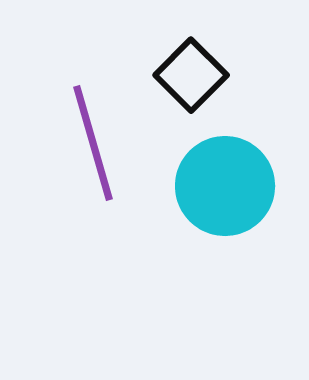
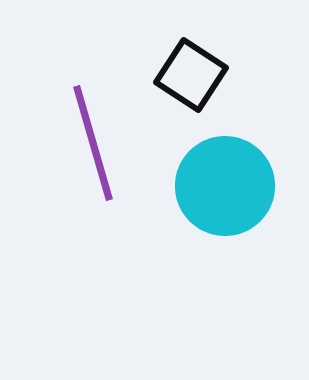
black square: rotated 12 degrees counterclockwise
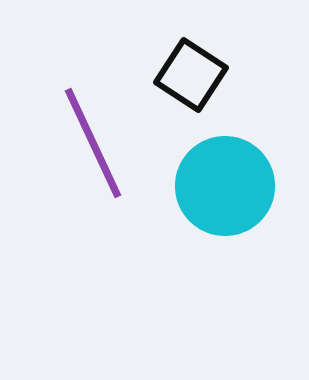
purple line: rotated 9 degrees counterclockwise
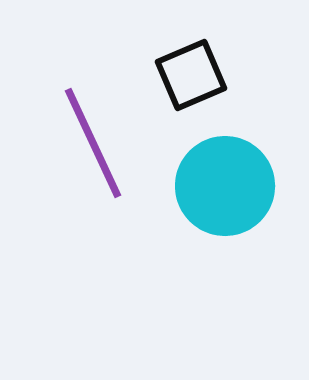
black square: rotated 34 degrees clockwise
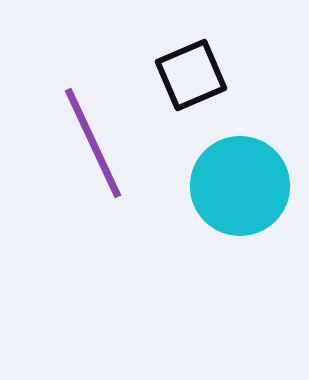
cyan circle: moved 15 px right
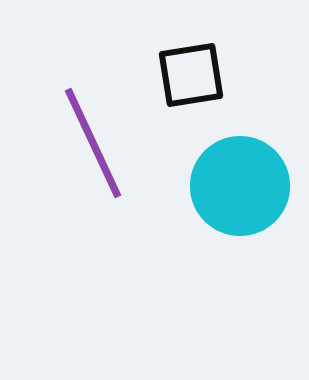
black square: rotated 14 degrees clockwise
